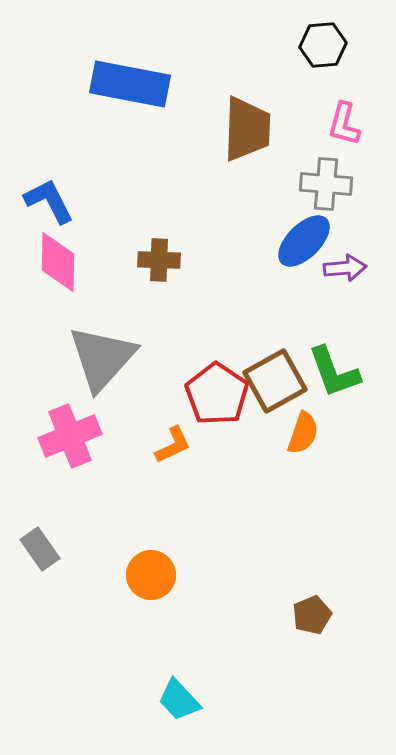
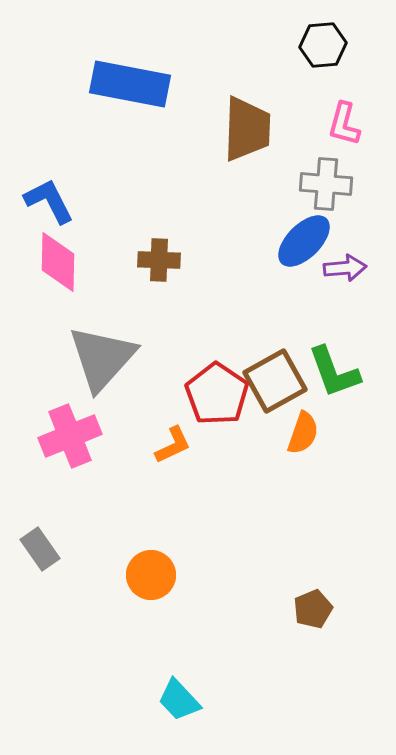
brown pentagon: moved 1 px right, 6 px up
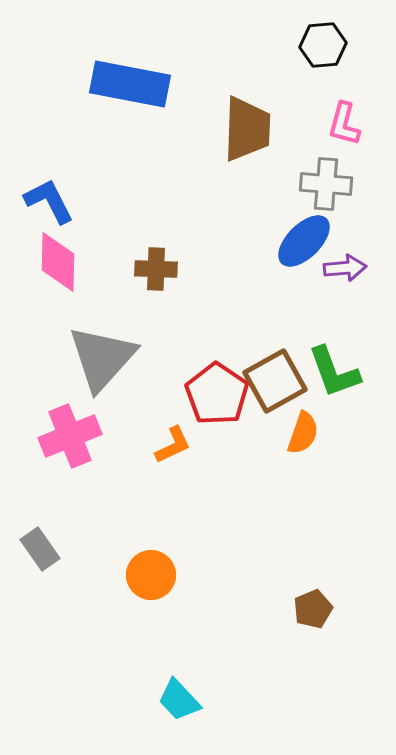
brown cross: moved 3 px left, 9 px down
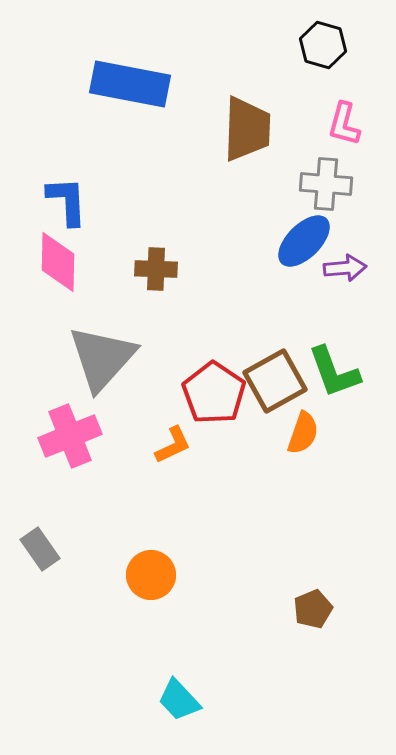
black hexagon: rotated 21 degrees clockwise
blue L-shape: moved 18 px right; rotated 24 degrees clockwise
red pentagon: moved 3 px left, 1 px up
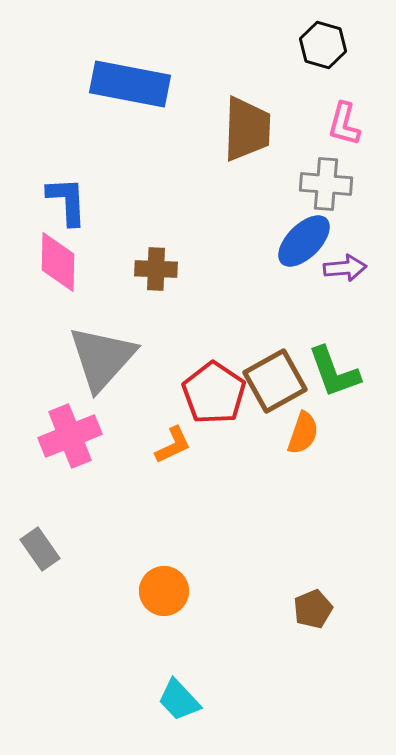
orange circle: moved 13 px right, 16 px down
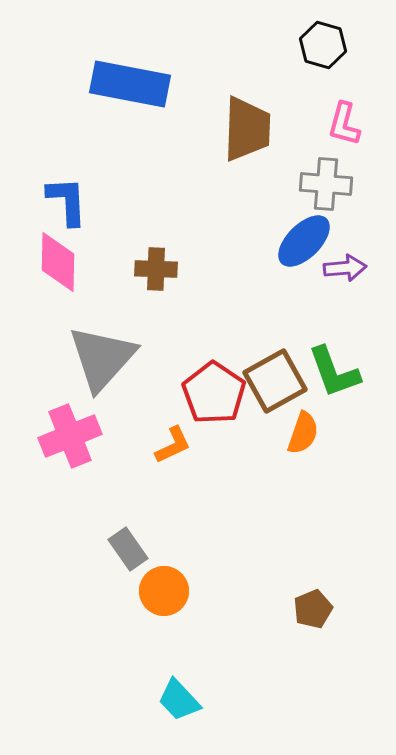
gray rectangle: moved 88 px right
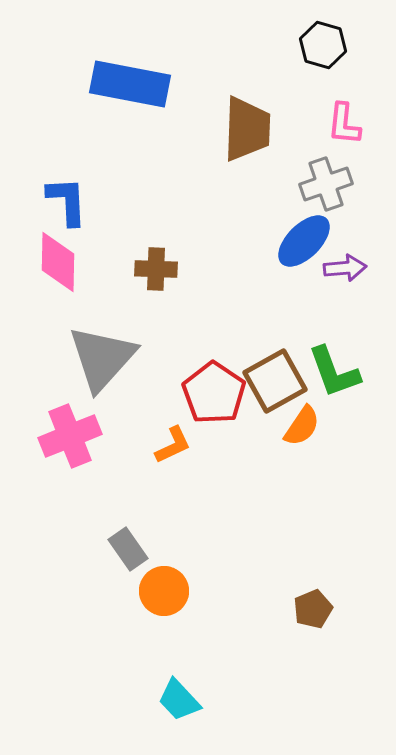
pink L-shape: rotated 9 degrees counterclockwise
gray cross: rotated 24 degrees counterclockwise
orange semicircle: moved 1 px left, 7 px up; rotated 15 degrees clockwise
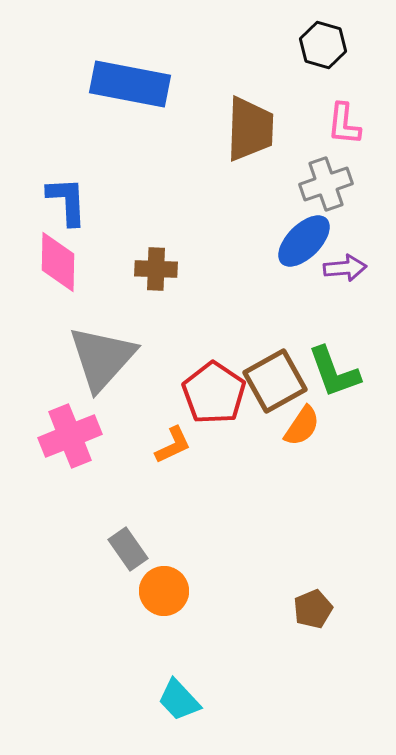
brown trapezoid: moved 3 px right
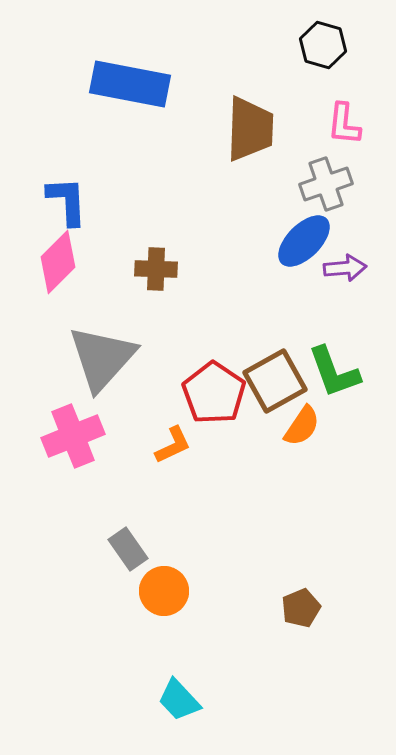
pink diamond: rotated 44 degrees clockwise
pink cross: moved 3 px right
brown pentagon: moved 12 px left, 1 px up
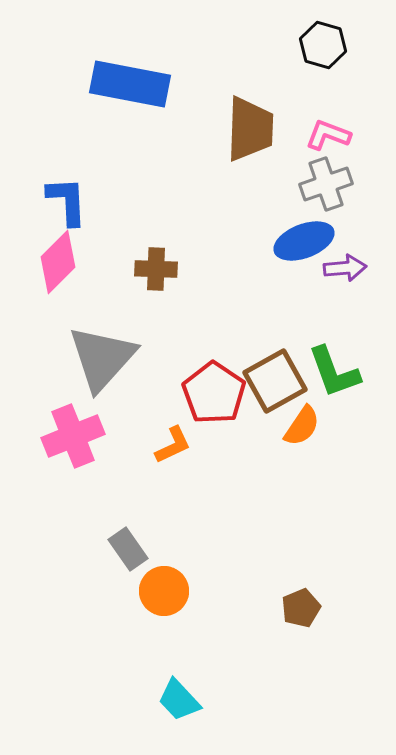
pink L-shape: moved 16 px left, 11 px down; rotated 105 degrees clockwise
blue ellipse: rotated 24 degrees clockwise
